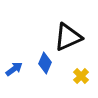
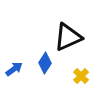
blue diamond: rotated 10 degrees clockwise
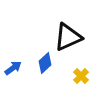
blue diamond: rotated 15 degrees clockwise
blue arrow: moved 1 px left, 1 px up
